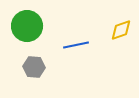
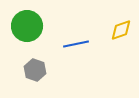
blue line: moved 1 px up
gray hexagon: moved 1 px right, 3 px down; rotated 15 degrees clockwise
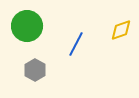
blue line: rotated 50 degrees counterclockwise
gray hexagon: rotated 10 degrees clockwise
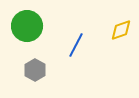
blue line: moved 1 px down
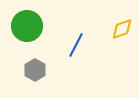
yellow diamond: moved 1 px right, 1 px up
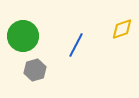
green circle: moved 4 px left, 10 px down
gray hexagon: rotated 15 degrees clockwise
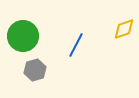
yellow diamond: moved 2 px right
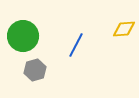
yellow diamond: rotated 15 degrees clockwise
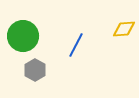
gray hexagon: rotated 15 degrees counterclockwise
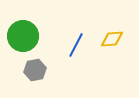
yellow diamond: moved 12 px left, 10 px down
gray hexagon: rotated 20 degrees clockwise
